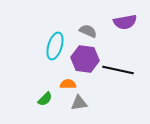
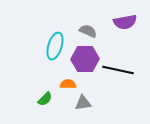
purple hexagon: rotated 8 degrees counterclockwise
gray triangle: moved 4 px right
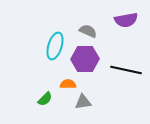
purple semicircle: moved 1 px right, 2 px up
black line: moved 8 px right
gray triangle: moved 1 px up
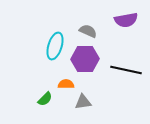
orange semicircle: moved 2 px left
